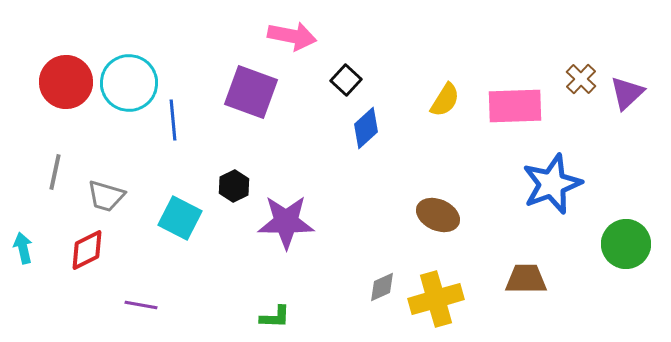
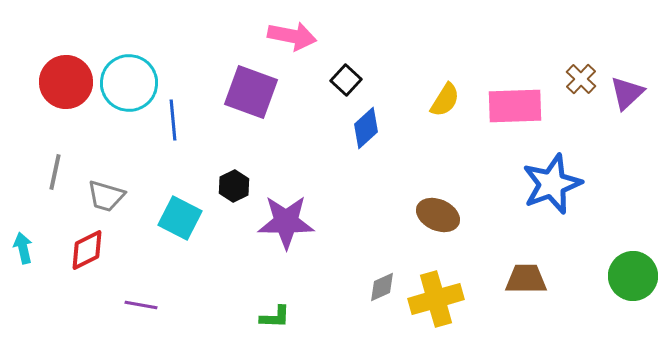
green circle: moved 7 px right, 32 px down
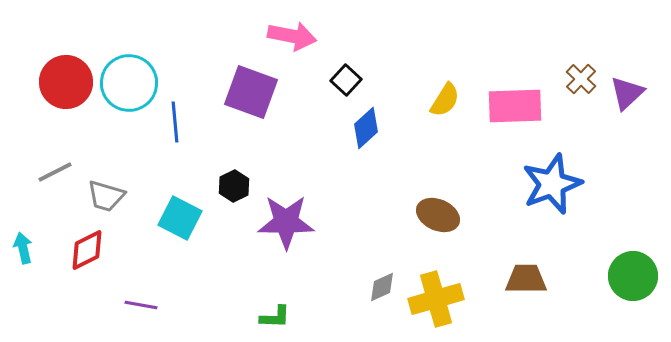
blue line: moved 2 px right, 2 px down
gray line: rotated 51 degrees clockwise
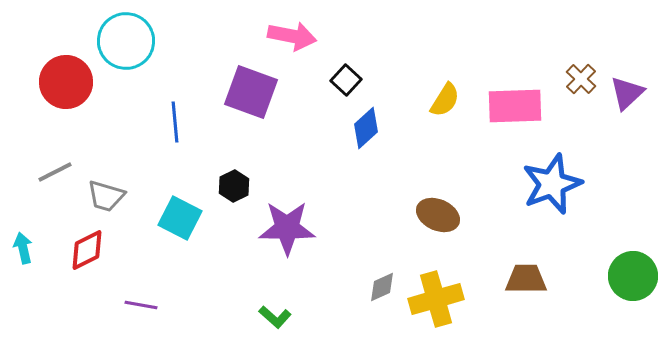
cyan circle: moved 3 px left, 42 px up
purple star: moved 1 px right, 6 px down
green L-shape: rotated 40 degrees clockwise
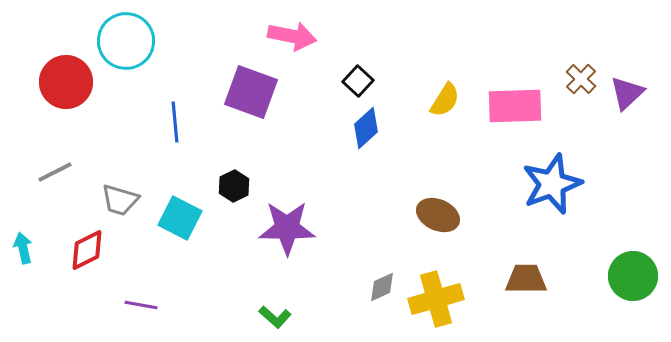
black square: moved 12 px right, 1 px down
gray trapezoid: moved 14 px right, 4 px down
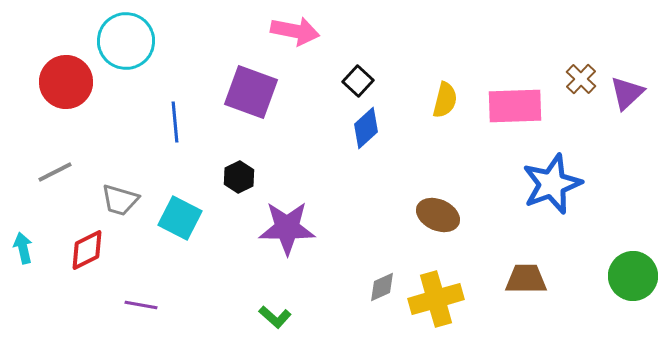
pink arrow: moved 3 px right, 5 px up
yellow semicircle: rotated 18 degrees counterclockwise
black hexagon: moved 5 px right, 9 px up
